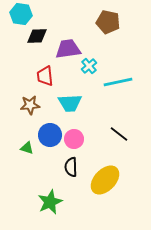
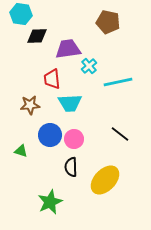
red trapezoid: moved 7 px right, 3 px down
black line: moved 1 px right
green triangle: moved 6 px left, 3 px down
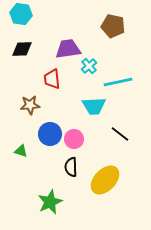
brown pentagon: moved 5 px right, 4 px down
black diamond: moved 15 px left, 13 px down
cyan trapezoid: moved 24 px right, 3 px down
blue circle: moved 1 px up
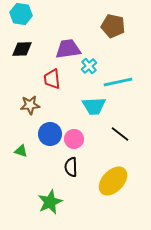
yellow ellipse: moved 8 px right, 1 px down
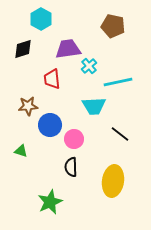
cyan hexagon: moved 20 px right, 5 px down; rotated 20 degrees clockwise
black diamond: moved 1 px right; rotated 15 degrees counterclockwise
brown star: moved 2 px left, 1 px down
blue circle: moved 9 px up
yellow ellipse: rotated 36 degrees counterclockwise
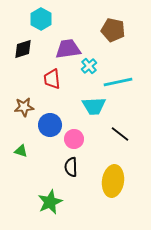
brown pentagon: moved 4 px down
brown star: moved 4 px left, 1 px down
